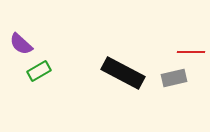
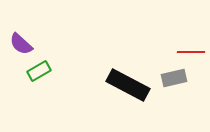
black rectangle: moved 5 px right, 12 px down
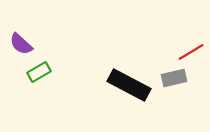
red line: rotated 32 degrees counterclockwise
green rectangle: moved 1 px down
black rectangle: moved 1 px right
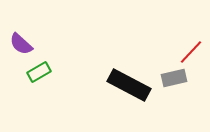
red line: rotated 16 degrees counterclockwise
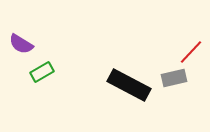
purple semicircle: rotated 10 degrees counterclockwise
green rectangle: moved 3 px right
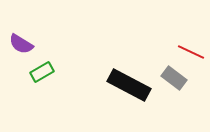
red line: rotated 72 degrees clockwise
gray rectangle: rotated 50 degrees clockwise
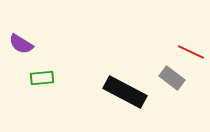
green rectangle: moved 6 px down; rotated 25 degrees clockwise
gray rectangle: moved 2 px left
black rectangle: moved 4 px left, 7 px down
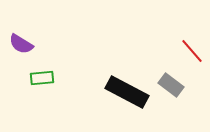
red line: moved 1 px right, 1 px up; rotated 24 degrees clockwise
gray rectangle: moved 1 px left, 7 px down
black rectangle: moved 2 px right
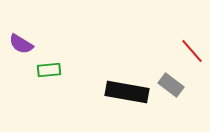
green rectangle: moved 7 px right, 8 px up
black rectangle: rotated 18 degrees counterclockwise
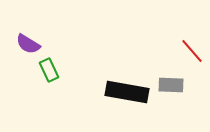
purple semicircle: moved 7 px right
green rectangle: rotated 70 degrees clockwise
gray rectangle: rotated 35 degrees counterclockwise
